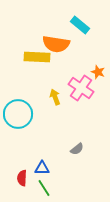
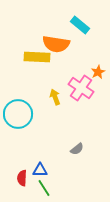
orange star: rotated 24 degrees clockwise
blue triangle: moved 2 px left, 2 px down
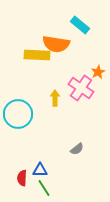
yellow rectangle: moved 2 px up
yellow arrow: moved 1 px down; rotated 21 degrees clockwise
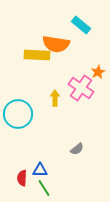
cyan rectangle: moved 1 px right
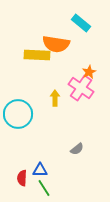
cyan rectangle: moved 2 px up
orange star: moved 9 px left
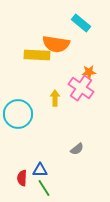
orange star: rotated 24 degrees clockwise
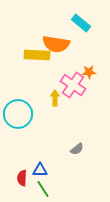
pink cross: moved 8 px left, 3 px up
green line: moved 1 px left, 1 px down
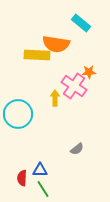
pink cross: moved 1 px right, 1 px down
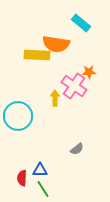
cyan circle: moved 2 px down
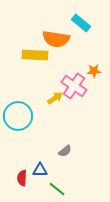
orange semicircle: moved 5 px up
yellow rectangle: moved 2 px left
orange star: moved 5 px right, 1 px up
yellow arrow: rotated 56 degrees clockwise
gray semicircle: moved 12 px left, 2 px down
green line: moved 14 px right; rotated 18 degrees counterclockwise
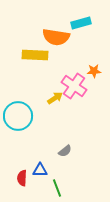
cyan rectangle: rotated 54 degrees counterclockwise
orange semicircle: moved 2 px up
green line: moved 1 px up; rotated 30 degrees clockwise
